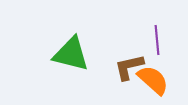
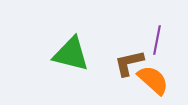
purple line: rotated 16 degrees clockwise
brown L-shape: moved 4 px up
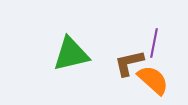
purple line: moved 3 px left, 3 px down
green triangle: rotated 27 degrees counterclockwise
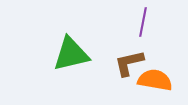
purple line: moved 11 px left, 21 px up
orange semicircle: moved 2 px right; rotated 32 degrees counterclockwise
